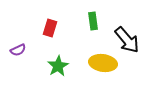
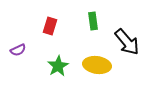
red rectangle: moved 2 px up
black arrow: moved 2 px down
yellow ellipse: moved 6 px left, 2 px down
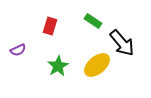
green rectangle: rotated 48 degrees counterclockwise
black arrow: moved 5 px left, 1 px down
yellow ellipse: rotated 48 degrees counterclockwise
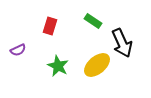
black arrow: rotated 16 degrees clockwise
green star: rotated 15 degrees counterclockwise
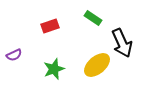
green rectangle: moved 3 px up
red rectangle: rotated 54 degrees clockwise
purple semicircle: moved 4 px left, 5 px down
green star: moved 4 px left, 3 px down; rotated 25 degrees clockwise
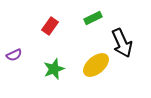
green rectangle: rotated 60 degrees counterclockwise
red rectangle: rotated 36 degrees counterclockwise
yellow ellipse: moved 1 px left
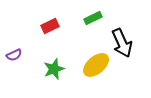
red rectangle: rotated 30 degrees clockwise
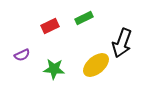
green rectangle: moved 9 px left
black arrow: rotated 44 degrees clockwise
purple semicircle: moved 8 px right
green star: rotated 25 degrees clockwise
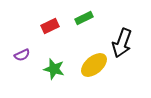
yellow ellipse: moved 2 px left
green star: rotated 10 degrees clockwise
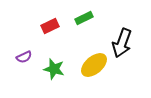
purple semicircle: moved 2 px right, 2 px down
